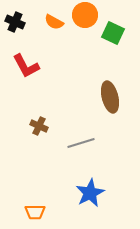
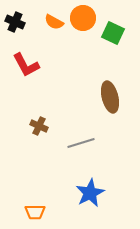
orange circle: moved 2 px left, 3 px down
red L-shape: moved 1 px up
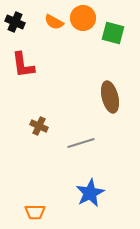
green square: rotated 10 degrees counterclockwise
red L-shape: moved 3 px left; rotated 20 degrees clockwise
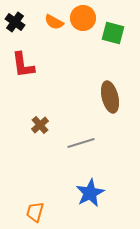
black cross: rotated 12 degrees clockwise
brown cross: moved 1 px right, 1 px up; rotated 24 degrees clockwise
orange trapezoid: rotated 105 degrees clockwise
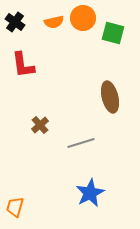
orange semicircle: rotated 42 degrees counterclockwise
orange trapezoid: moved 20 px left, 5 px up
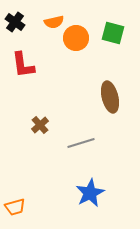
orange circle: moved 7 px left, 20 px down
orange trapezoid: rotated 120 degrees counterclockwise
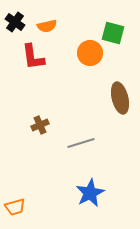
orange semicircle: moved 7 px left, 4 px down
orange circle: moved 14 px right, 15 px down
red L-shape: moved 10 px right, 8 px up
brown ellipse: moved 10 px right, 1 px down
brown cross: rotated 18 degrees clockwise
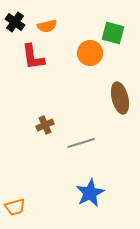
brown cross: moved 5 px right
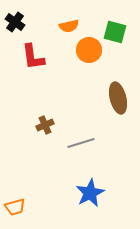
orange semicircle: moved 22 px right
green square: moved 2 px right, 1 px up
orange circle: moved 1 px left, 3 px up
brown ellipse: moved 2 px left
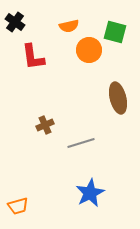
orange trapezoid: moved 3 px right, 1 px up
